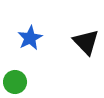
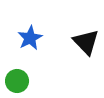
green circle: moved 2 px right, 1 px up
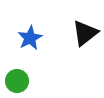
black triangle: moved 1 px left, 9 px up; rotated 36 degrees clockwise
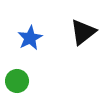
black triangle: moved 2 px left, 1 px up
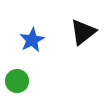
blue star: moved 2 px right, 2 px down
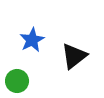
black triangle: moved 9 px left, 24 px down
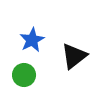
green circle: moved 7 px right, 6 px up
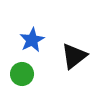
green circle: moved 2 px left, 1 px up
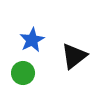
green circle: moved 1 px right, 1 px up
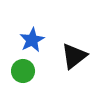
green circle: moved 2 px up
